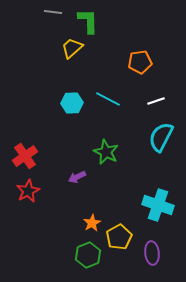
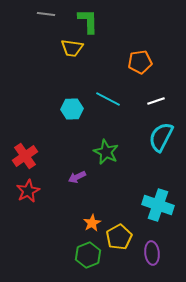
gray line: moved 7 px left, 2 px down
yellow trapezoid: rotated 130 degrees counterclockwise
cyan hexagon: moved 6 px down
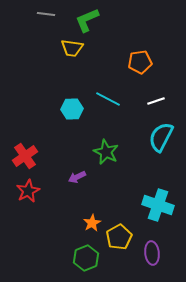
green L-shape: moved 1 px left, 1 px up; rotated 112 degrees counterclockwise
green hexagon: moved 2 px left, 3 px down
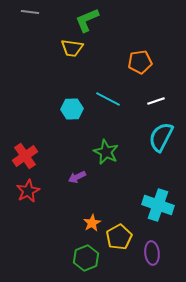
gray line: moved 16 px left, 2 px up
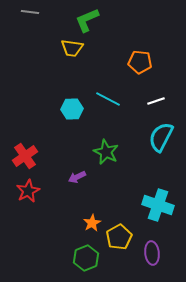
orange pentagon: rotated 15 degrees clockwise
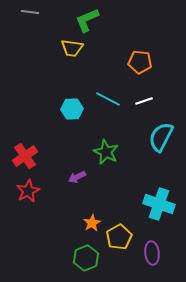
white line: moved 12 px left
cyan cross: moved 1 px right, 1 px up
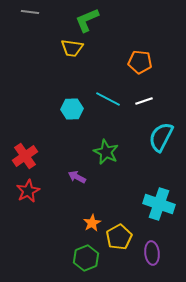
purple arrow: rotated 54 degrees clockwise
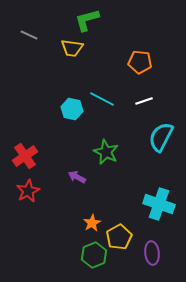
gray line: moved 1 px left, 23 px down; rotated 18 degrees clockwise
green L-shape: rotated 8 degrees clockwise
cyan line: moved 6 px left
cyan hexagon: rotated 15 degrees clockwise
green hexagon: moved 8 px right, 3 px up
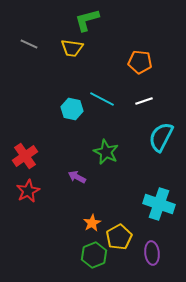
gray line: moved 9 px down
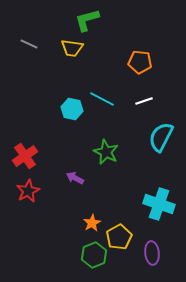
purple arrow: moved 2 px left, 1 px down
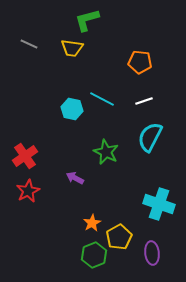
cyan semicircle: moved 11 px left
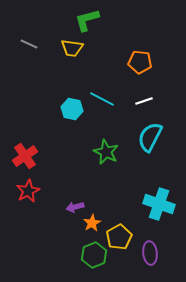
purple arrow: moved 29 px down; rotated 42 degrees counterclockwise
purple ellipse: moved 2 px left
